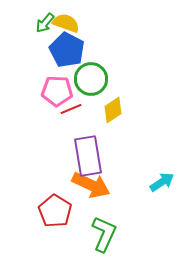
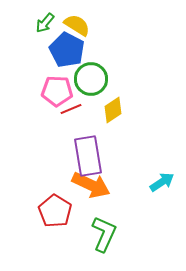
yellow semicircle: moved 11 px right, 2 px down; rotated 12 degrees clockwise
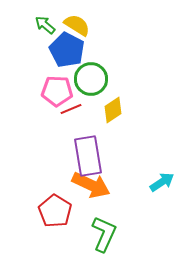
green arrow: moved 2 px down; rotated 90 degrees clockwise
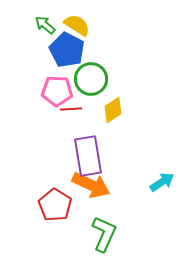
red line: rotated 20 degrees clockwise
red pentagon: moved 6 px up
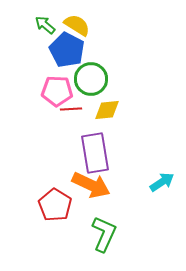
yellow diamond: moved 6 px left; rotated 28 degrees clockwise
purple rectangle: moved 7 px right, 3 px up
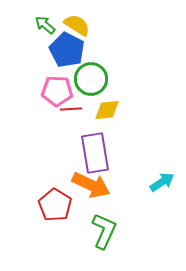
green L-shape: moved 3 px up
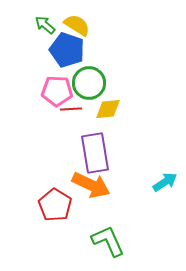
blue pentagon: rotated 8 degrees counterclockwise
green circle: moved 2 px left, 4 px down
yellow diamond: moved 1 px right, 1 px up
cyan arrow: moved 3 px right
green L-shape: moved 4 px right, 10 px down; rotated 48 degrees counterclockwise
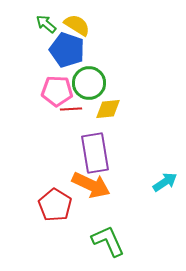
green arrow: moved 1 px right, 1 px up
